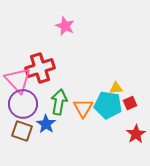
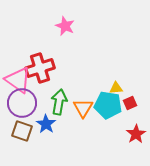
pink triangle: rotated 12 degrees counterclockwise
purple circle: moved 1 px left, 1 px up
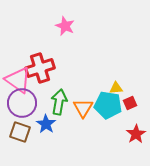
brown square: moved 2 px left, 1 px down
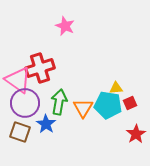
purple circle: moved 3 px right
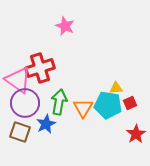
blue star: rotated 12 degrees clockwise
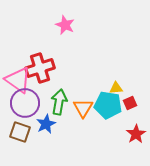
pink star: moved 1 px up
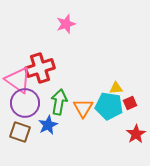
pink star: moved 1 px right, 1 px up; rotated 30 degrees clockwise
cyan pentagon: moved 1 px right, 1 px down
blue star: moved 2 px right, 1 px down
